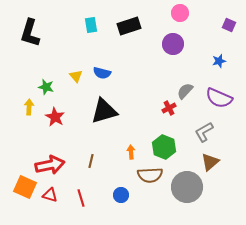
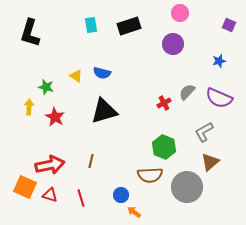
yellow triangle: rotated 16 degrees counterclockwise
gray semicircle: moved 2 px right, 1 px down
red cross: moved 5 px left, 5 px up
orange arrow: moved 3 px right, 60 px down; rotated 48 degrees counterclockwise
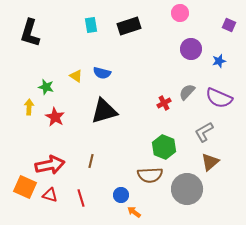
purple circle: moved 18 px right, 5 px down
gray circle: moved 2 px down
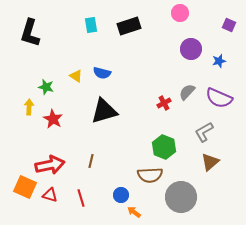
red star: moved 2 px left, 2 px down
gray circle: moved 6 px left, 8 px down
